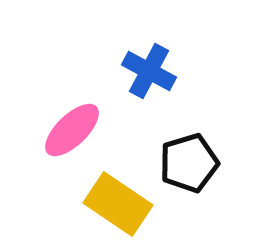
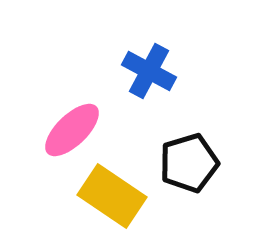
yellow rectangle: moved 6 px left, 8 px up
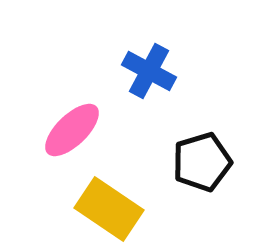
black pentagon: moved 13 px right, 1 px up
yellow rectangle: moved 3 px left, 13 px down
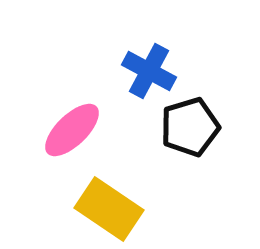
black pentagon: moved 12 px left, 35 px up
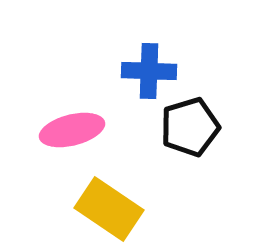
blue cross: rotated 26 degrees counterclockwise
pink ellipse: rotated 30 degrees clockwise
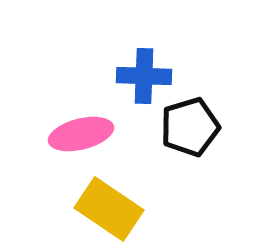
blue cross: moved 5 px left, 5 px down
pink ellipse: moved 9 px right, 4 px down
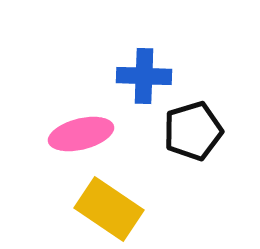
black pentagon: moved 3 px right, 4 px down
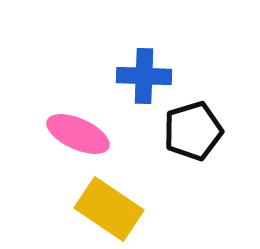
pink ellipse: moved 3 px left; rotated 38 degrees clockwise
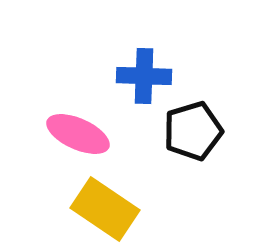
yellow rectangle: moved 4 px left
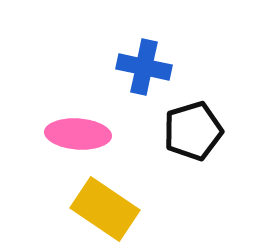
blue cross: moved 9 px up; rotated 10 degrees clockwise
pink ellipse: rotated 20 degrees counterclockwise
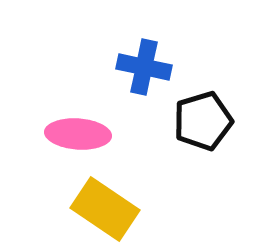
black pentagon: moved 10 px right, 10 px up
